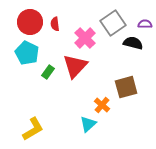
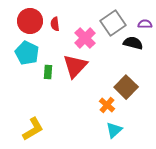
red circle: moved 1 px up
green rectangle: rotated 32 degrees counterclockwise
brown square: rotated 30 degrees counterclockwise
orange cross: moved 5 px right
cyan triangle: moved 26 px right, 6 px down
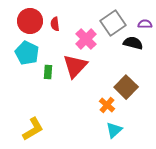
pink cross: moved 1 px right, 1 px down
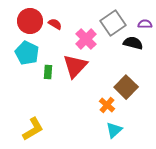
red semicircle: rotated 128 degrees clockwise
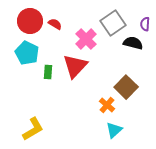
purple semicircle: rotated 88 degrees counterclockwise
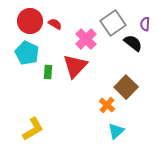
black semicircle: rotated 24 degrees clockwise
cyan triangle: moved 2 px right, 1 px down
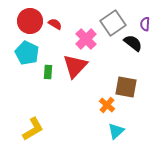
brown square: rotated 35 degrees counterclockwise
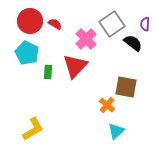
gray square: moved 1 px left, 1 px down
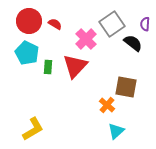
red circle: moved 1 px left
green rectangle: moved 5 px up
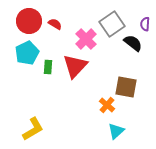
cyan pentagon: rotated 20 degrees clockwise
